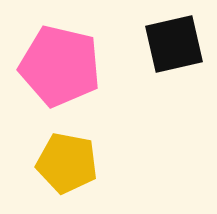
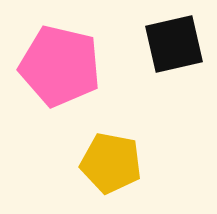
yellow pentagon: moved 44 px right
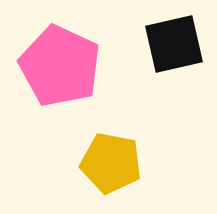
pink pentagon: rotated 12 degrees clockwise
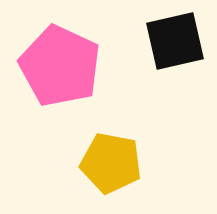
black square: moved 1 px right, 3 px up
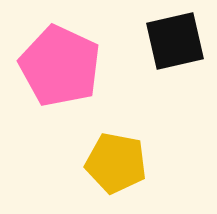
yellow pentagon: moved 5 px right
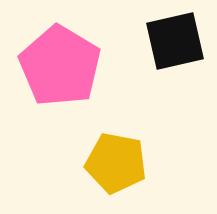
pink pentagon: rotated 6 degrees clockwise
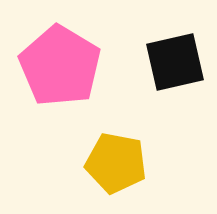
black square: moved 21 px down
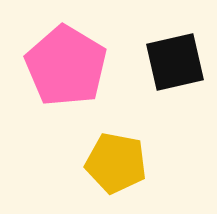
pink pentagon: moved 6 px right
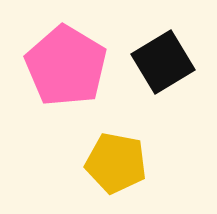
black square: moved 12 px left; rotated 18 degrees counterclockwise
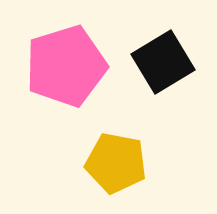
pink pentagon: rotated 24 degrees clockwise
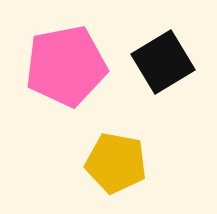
pink pentagon: rotated 6 degrees clockwise
